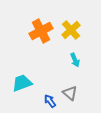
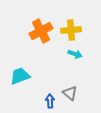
yellow cross: rotated 36 degrees clockwise
cyan arrow: moved 6 px up; rotated 48 degrees counterclockwise
cyan trapezoid: moved 2 px left, 7 px up
blue arrow: rotated 32 degrees clockwise
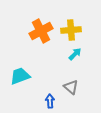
cyan arrow: rotated 64 degrees counterclockwise
gray triangle: moved 1 px right, 6 px up
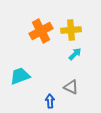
gray triangle: rotated 14 degrees counterclockwise
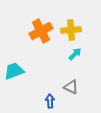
cyan trapezoid: moved 6 px left, 5 px up
